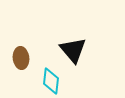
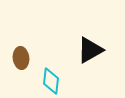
black triangle: moved 17 px right; rotated 40 degrees clockwise
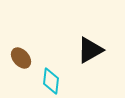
brown ellipse: rotated 35 degrees counterclockwise
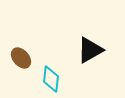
cyan diamond: moved 2 px up
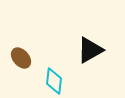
cyan diamond: moved 3 px right, 2 px down
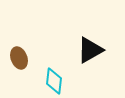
brown ellipse: moved 2 px left; rotated 20 degrees clockwise
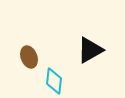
brown ellipse: moved 10 px right, 1 px up
